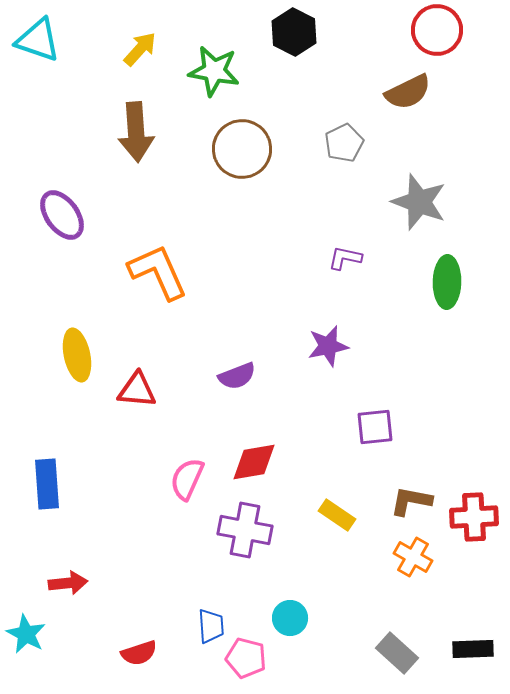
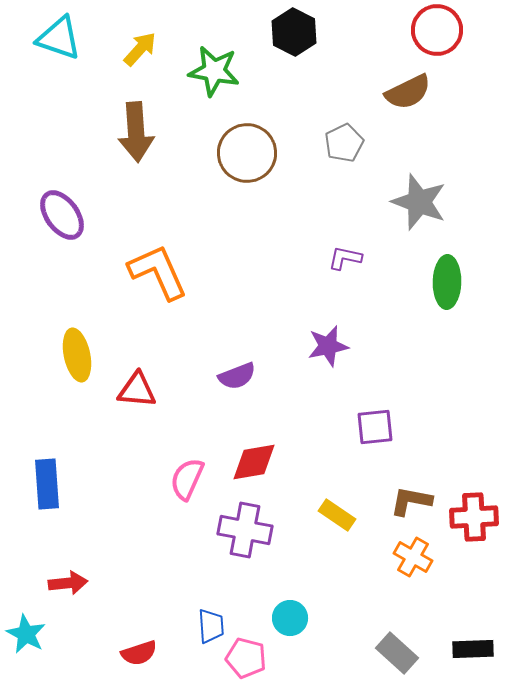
cyan triangle: moved 21 px right, 2 px up
brown circle: moved 5 px right, 4 px down
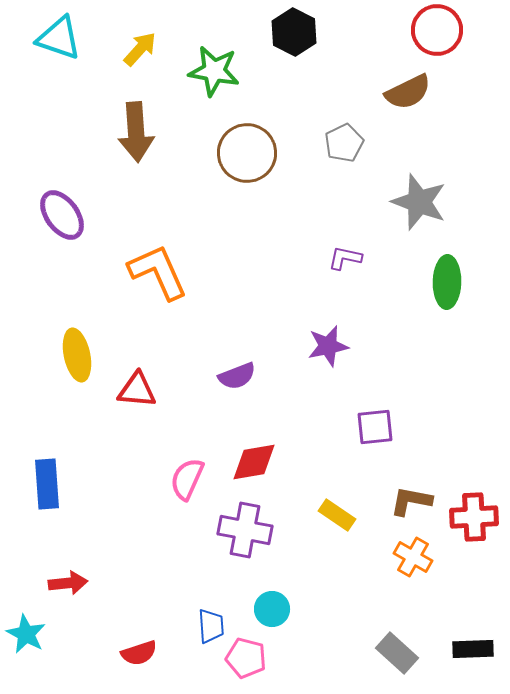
cyan circle: moved 18 px left, 9 px up
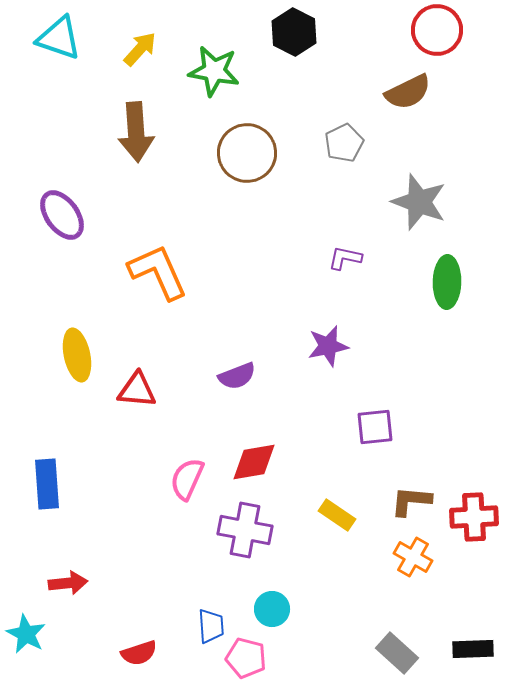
brown L-shape: rotated 6 degrees counterclockwise
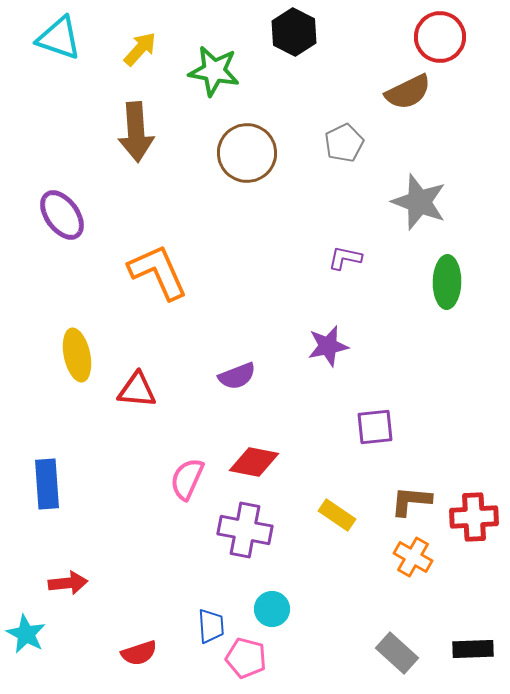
red circle: moved 3 px right, 7 px down
red diamond: rotated 21 degrees clockwise
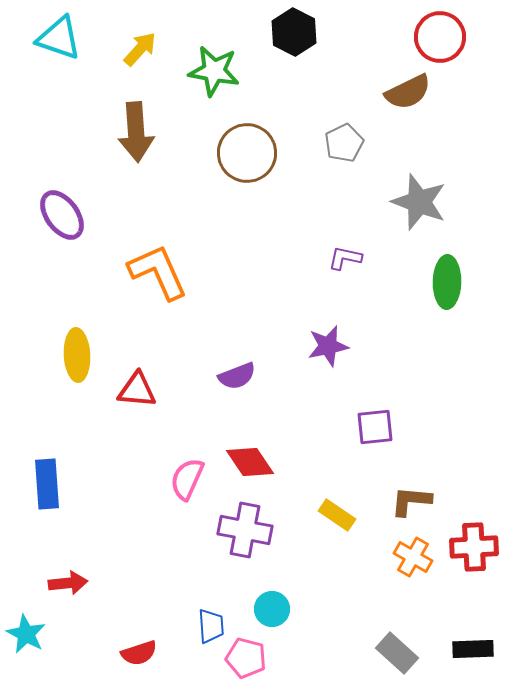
yellow ellipse: rotated 9 degrees clockwise
red diamond: moved 4 px left; rotated 45 degrees clockwise
red cross: moved 30 px down
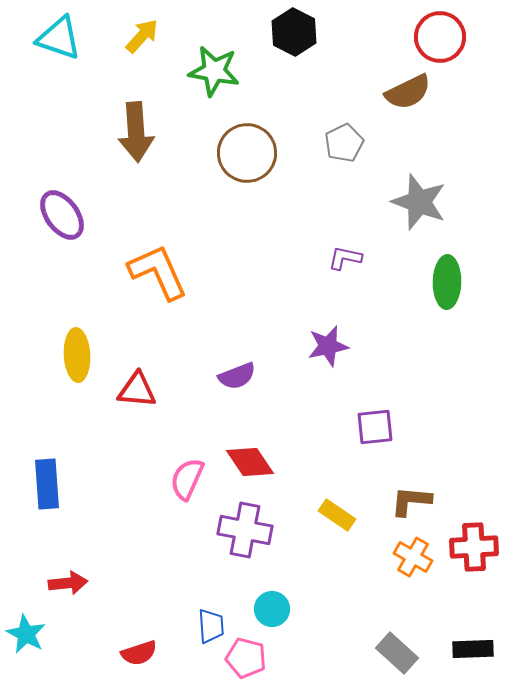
yellow arrow: moved 2 px right, 13 px up
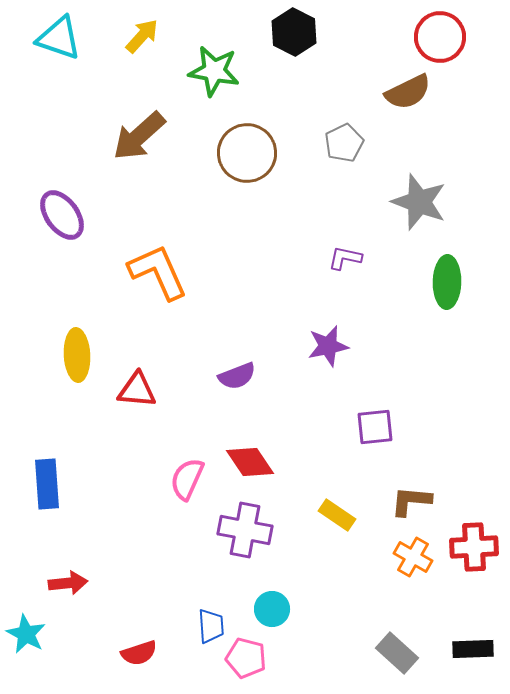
brown arrow: moved 3 px right, 4 px down; rotated 52 degrees clockwise
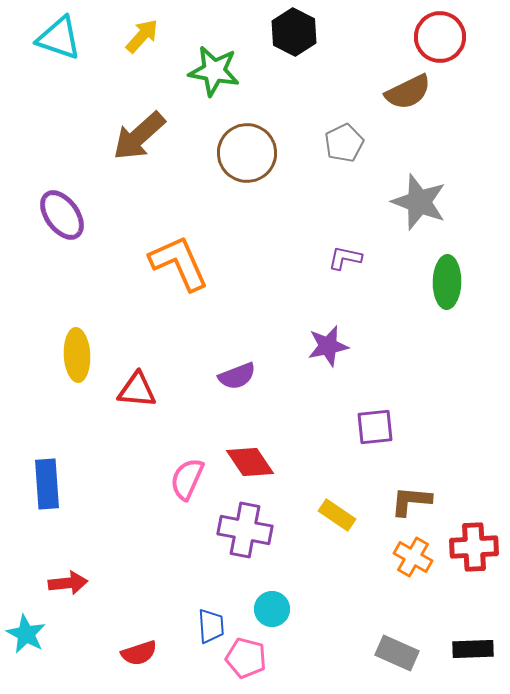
orange L-shape: moved 21 px right, 9 px up
gray rectangle: rotated 18 degrees counterclockwise
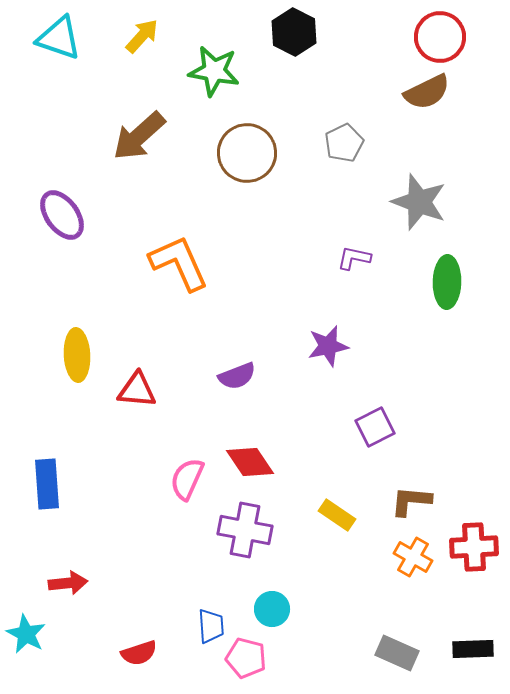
brown semicircle: moved 19 px right
purple L-shape: moved 9 px right
purple square: rotated 21 degrees counterclockwise
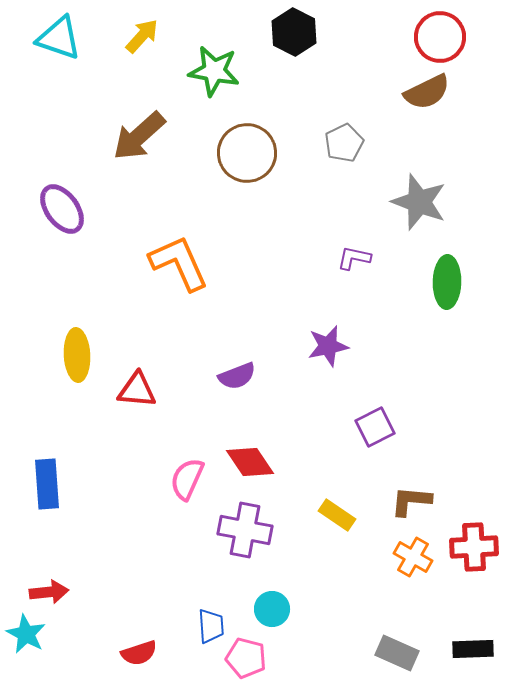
purple ellipse: moved 6 px up
red arrow: moved 19 px left, 9 px down
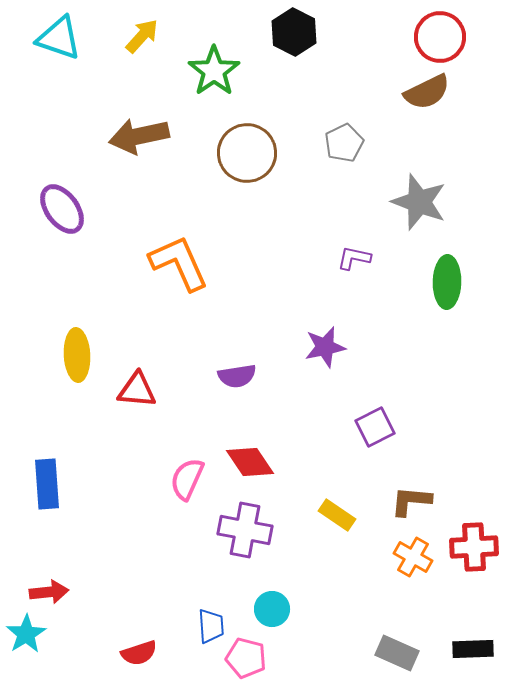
green star: rotated 27 degrees clockwise
brown arrow: rotated 30 degrees clockwise
purple star: moved 3 px left, 1 px down
purple semicircle: rotated 12 degrees clockwise
cyan star: rotated 12 degrees clockwise
